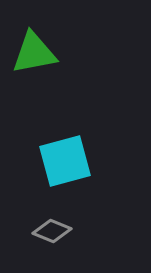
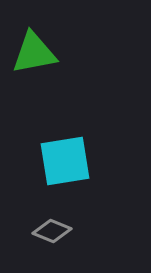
cyan square: rotated 6 degrees clockwise
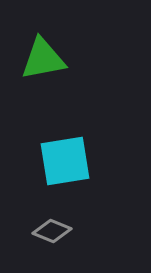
green triangle: moved 9 px right, 6 px down
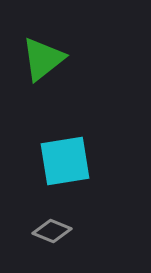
green triangle: rotated 27 degrees counterclockwise
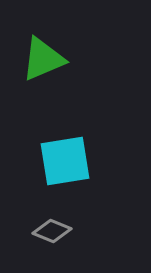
green triangle: rotated 15 degrees clockwise
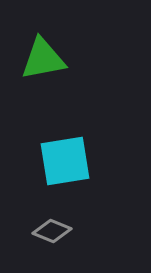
green triangle: rotated 12 degrees clockwise
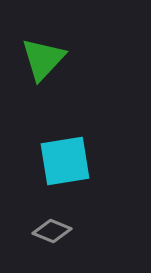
green triangle: rotated 36 degrees counterclockwise
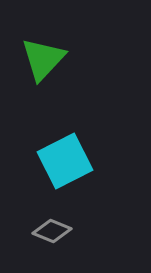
cyan square: rotated 18 degrees counterclockwise
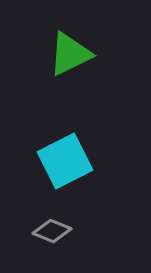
green triangle: moved 27 px right, 5 px up; rotated 21 degrees clockwise
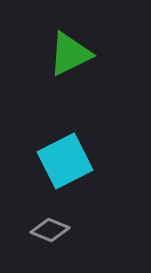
gray diamond: moved 2 px left, 1 px up
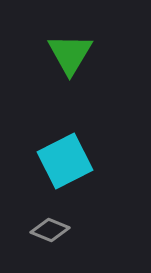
green triangle: rotated 33 degrees counterclockwise
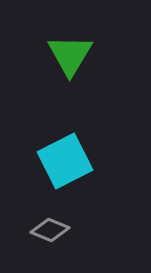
green triangle: moved 1 px down
